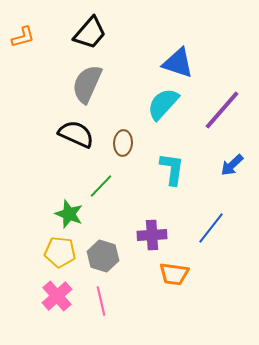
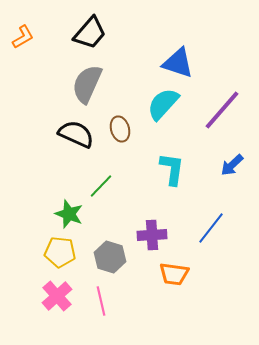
orange L-shape: rotated 15 degrees counterclockwise
brown ellipse: moved 3 px left, 14 px up; rotated 20 degrees counterclockwise
gray hexagon: moved 7 px right, 1 px down
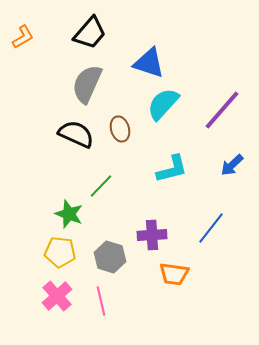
blue triangle: moved 29 px left
cyan L-shape: rotated 68 degrees clockwise
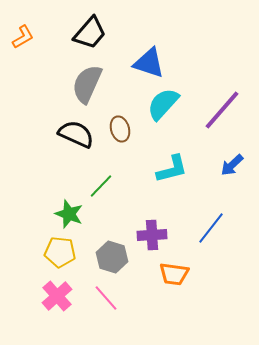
gray hexagon: moved 2 px right
pink line: moved 5 px right, 3 px up; rotated 28 degrees counterclockwise
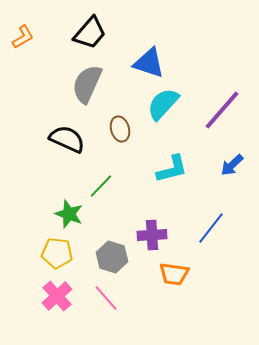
black semicircle: moved 9 px left, 5 px down
yellow pentagon: moved 3 px left, 1 px down
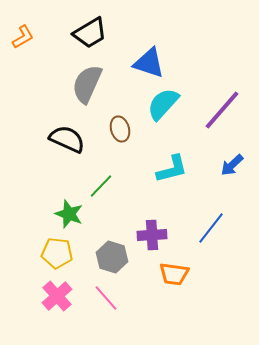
black trapezoid: rotated 18 degrees clockwise
